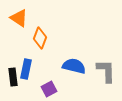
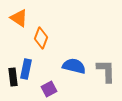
orange diamond: moved 1 px right
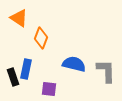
blue semicircle: moved 2 px up
black rectangle: rotated 12 degrees counterclockwise
purple square: rotated 35 degrees clockwise
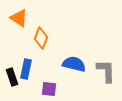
black rectangle: moved 1 px left
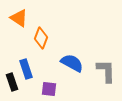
blue semicircle: moved 2 px left, 1 px up; rotated 15 degrees clockwise
blue rectangle: rotated 30 degrees counterclockwise
black rectangle: moved 5 px down
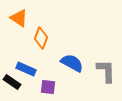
blue rectangle: rotated 48 degrees counterclockwise
black rectangle: rotated 36 degrees counterclockwise
purple square: moved 1 px left, 2 px up
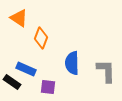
blue semicircle: rotated 120 degrees counterclockwise
